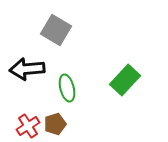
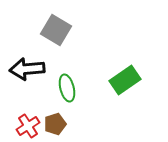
green rectangle: rotated 12 degrees clockwise
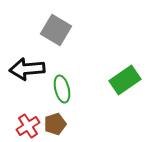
green ellipse: moved 5 px left, 1 px down
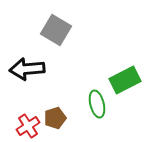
green rectangle: rotated 8 degrees clockwise
green ellipse: moved 35 px right, 15 px down
brown pentagon: moved 6 px up
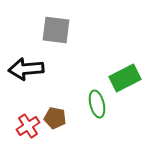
gray square: rotated 24 degrees counterclockwise
black arrow: moved 1 px left
green rectangle: moved 2 px up
brown pentagon: rotated 30 degrees clockwise
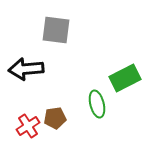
brown pentagon: rotated 20 degrees counterclockwise
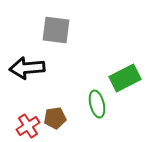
black arrow: moved 1 px right, 1 px up
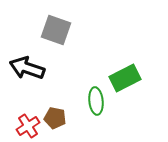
gray square: rotated 12 degrees clockwise
black arrow: rotated 24 degrees clockwise
green ellipse: moved 1 px left, 3 px up; rotated 8 degrees clockwise
brown pentagon: rotated 20 degrees clockwise
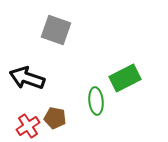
black arrow: moved 10 px down
